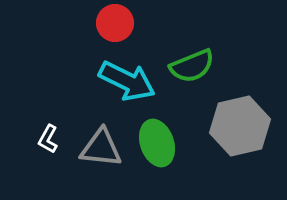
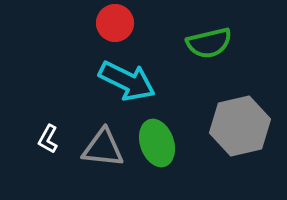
green semicircle: moved 17 px right, 23 px up; rotated 9 degrees clockwise
gray triangle: moved 2 px right
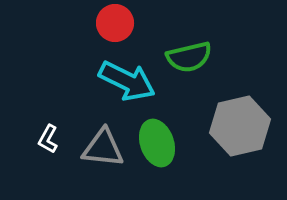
green semicircle: moved 20 px left, 14 px down
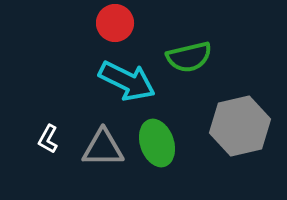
gray triangle: rotated 6 degrees counterclockwise
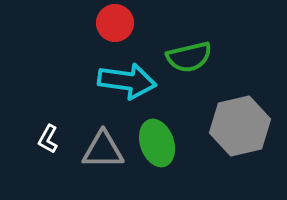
cyan arrow: rotated 18 degrees counterclockwise
gray triangle: moved 2 px down
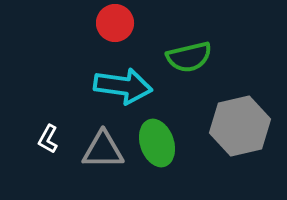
cyan arrow: moved 4 px left, 5 px down
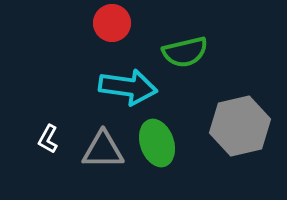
red circle: moved 3 px left
green semicircle: moved 4 px left, 5 px up
cyan arrow: moved 5 px right, 1 px down
